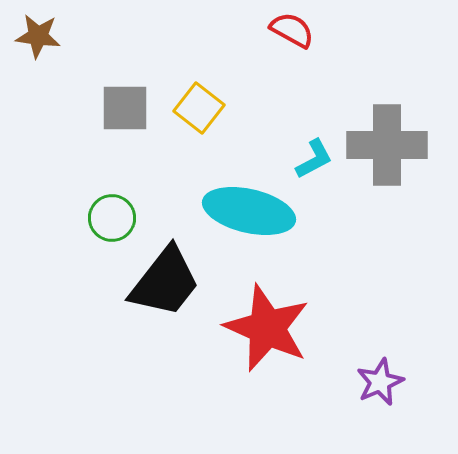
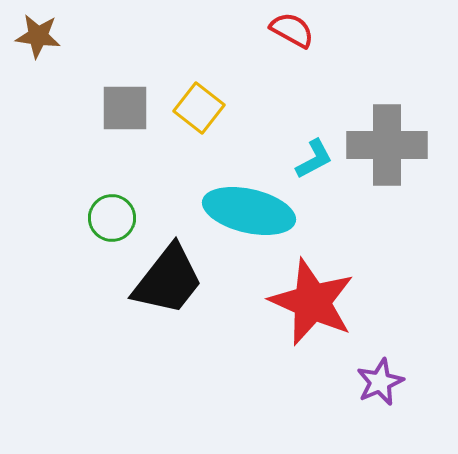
black trapezoid: moved 3 px right, 2 px up
red star: moved 45 px right, 26 px up
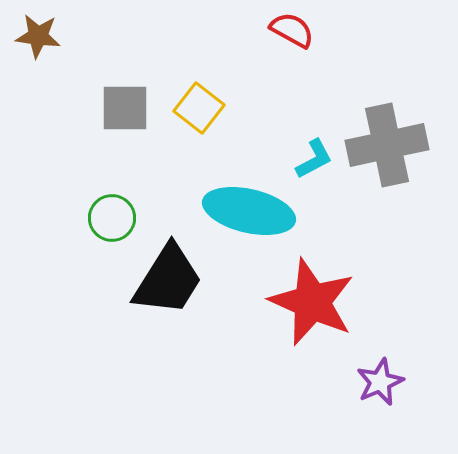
gray cross: rotated 12 degrees counterclockwise
black trapezoid: rotated 6 degrees counterclockwise
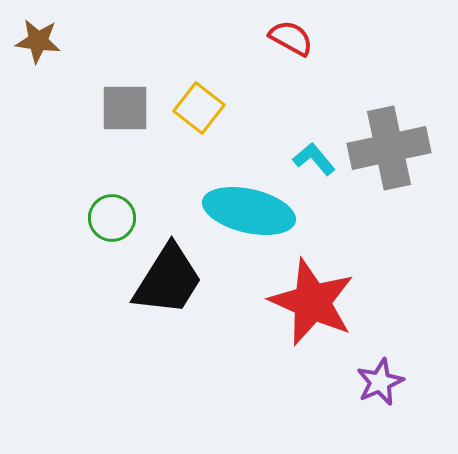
red semicircle: moved 1 px left, 8 px down
brown star: moved 5 px down
gray cross: moved 2 px right, 3 px down
cyan L-shape: rotated 102 degrees counterclockwise
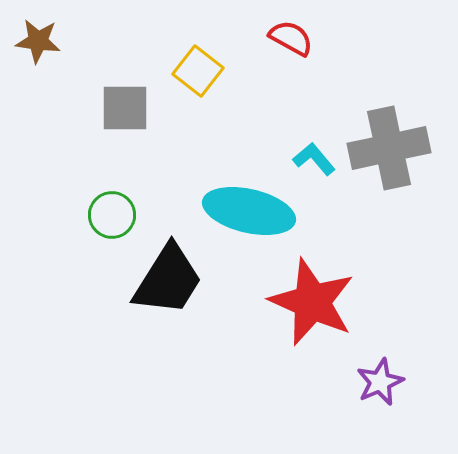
yellow square: moved 1 px left, 37 px up
green circle: moved 3 px up
